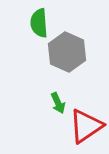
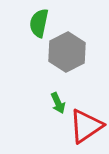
green semicircle: rotated 16 degrees clockwise
gray hexagon: rotated 9 degrees clockwise
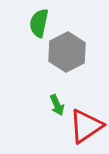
green arrow: moved 1 px left, 2 px down
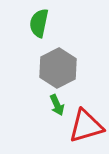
gray hexagon: moved 9 px left, 16 px down
red triangle: rotated 18 degrees clockwise
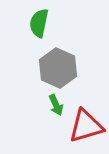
gray hexagon: rotated 9 degrees counterclockwise
green arrow: moved 1 px left
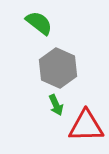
green semicircle: rotated 116 degrees clockwise
red triangle: rotated 15 degrees clockwise
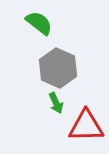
green arrow: moved 2 px up
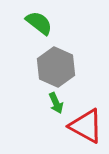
gray hexagon: moved 2 px left, 1 px up
red triangle: rotated 30 degrees clockwise
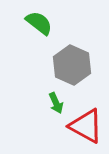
gray hexagon: moved 16 px right, 2 px up
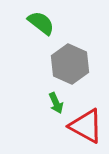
green semicircle: moved 2 px right
gray hexagon: moved 2 px left, 1 px up
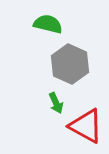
green semicircle: moved 7 px right, 1 px down; rotated 24 degrees counterclockwise
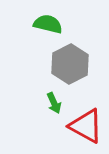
gray hexagon: rotated 9 degrees clockwise
green arrow: moved 2 px left
